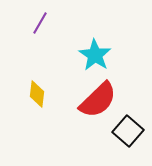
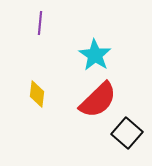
purple line: rotated 25 degrees counterclockwise
black square: moved 1 px left, 2 px down
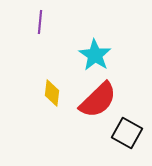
purple line: moved 1 px up
yellow diamond: moved 15 px right, 1 px up
black square: rotated 12 degrees counterclockwise
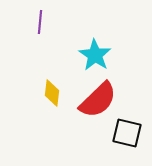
black square: rotated 16 degrees counterclockwise
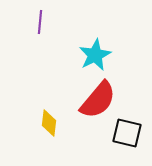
cyan star: rotated 12 degrees clockwise
yellow diamond: moved 3 px left, 30 px down
red semicircle: rotated 6 degrees counterclockwise
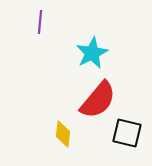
cyan star: moved 3 px left, 2 px up
yellow diamond: moved 14 px right, 11 px down
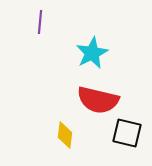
red semicircle: rotated 63 degrees clockwise
yellow diamond: moved 2 px right, 1 px down
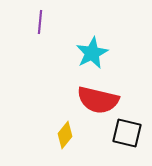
yellow diamond: rotated 32 degrees clockwise
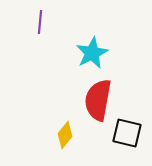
red semicircle: rotated 87 degrees clockwise
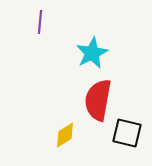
yellow diamond: rotated 20 degrees clockwise
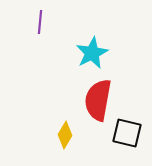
yellow diamond: rotated 28 degrees counterclockwise
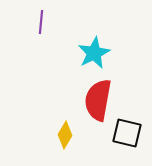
purple line: moved 1 px right
cyan star: moved 2 px right
